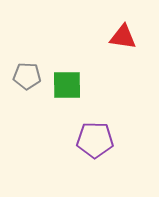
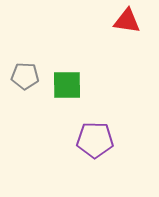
red triangle: moved 4 px right, 16 px up
gray pentagon: moved 2 px left
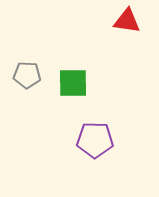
gray pentagon: moved 2 px right, 1 px up
green square: moved 6 px right, 2 px up
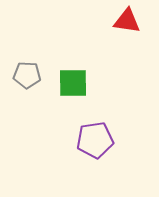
purple pentagon: rotated 9 degrees counterclockwise
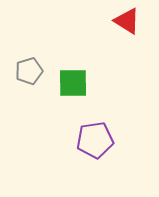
red triangle: rotated 24 degrees clockwise
gray pentagon: moved 2 px right, 4 px up; rotated 20 degrees counterclockwise
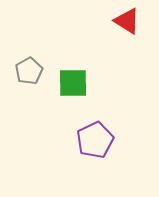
gray pentagon: rotated 12 degrees counterclockwise
purple pentagon: rotated 18 degrees counterclockwise
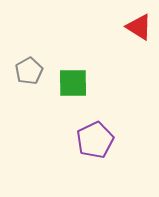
red triangle: moved 12 px right, 6 px down
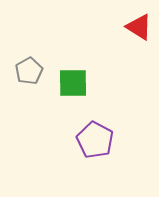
purple pentagon: rotated 18 degrees counterclockwise
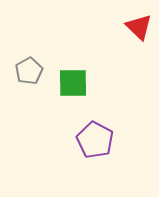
red triangle: rotated 12 degrees clockwise
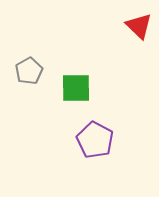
red triangle: moved 1 px up
green square: moved 3 px right, 5 px down
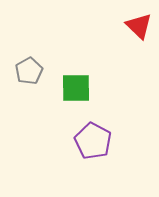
purple pentagon: moved 2 px left, 1 px down
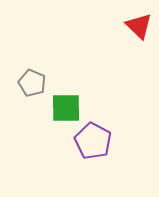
gray pentagon: moved 3 px right, 12 px down; rotated 20 degrees counterclockwise
green square: moved 10 px left, 20 px down
